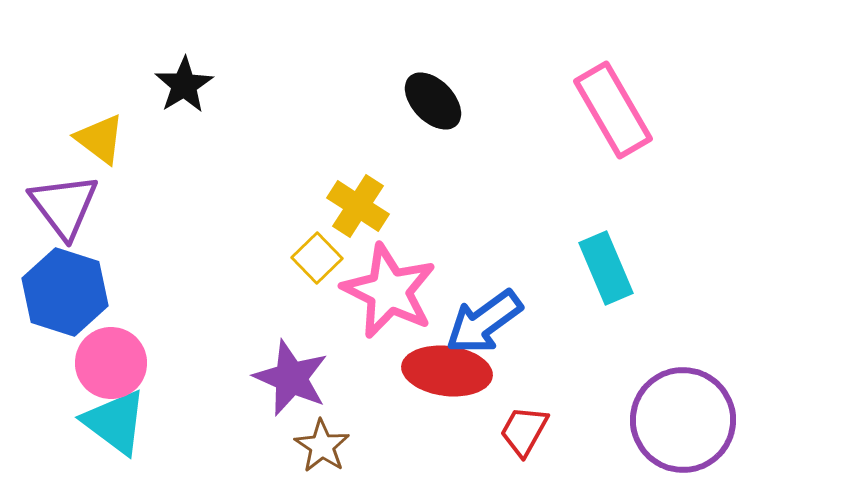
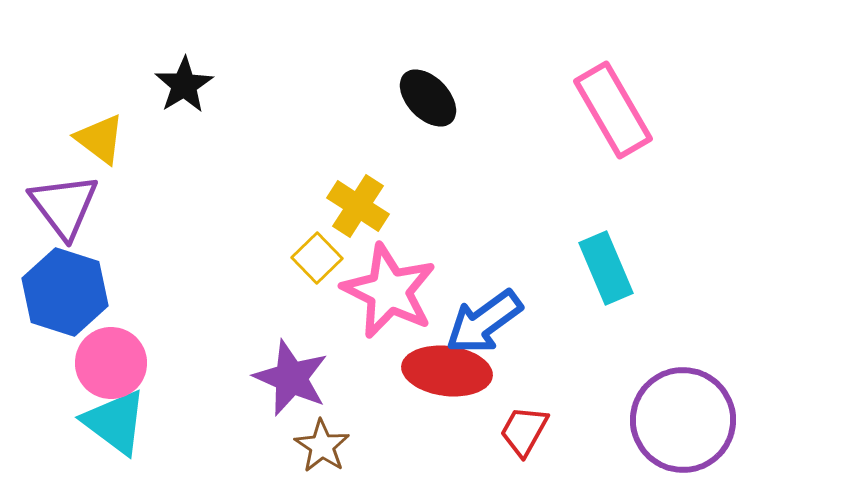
black ellipse: moved 5 px left, 3 px up
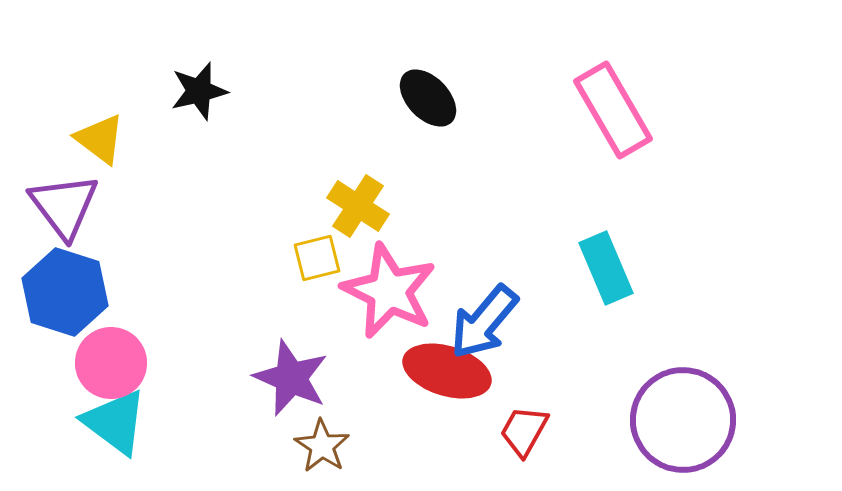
black star: moved 15 px right, 6 px down; rotated 18 degrees clockwise
yellow square: rotated 30 degrees clockwise
blue arrow: rotated 14 degrees counterclockwise
red ellipse: rotated 10 degrees clockwise
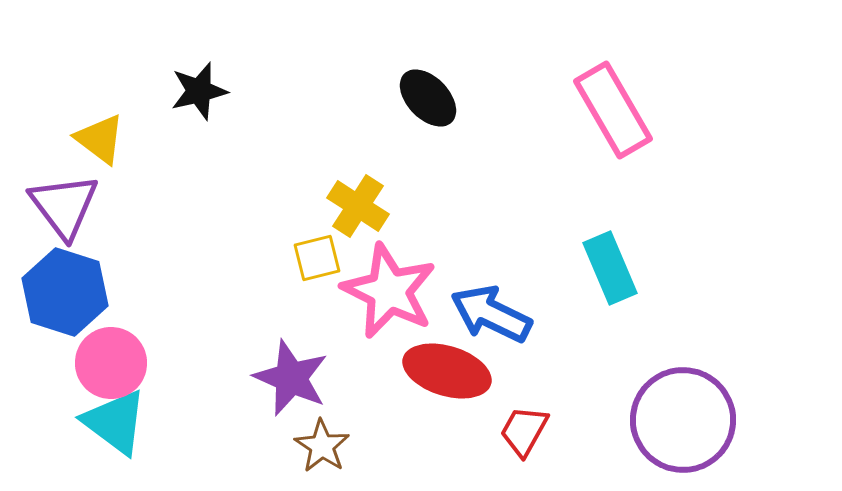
cyan rectangle: moved 4 px right
blue arrow: moved 7 px right, 8 px up; rotated 76 degrees clockwise
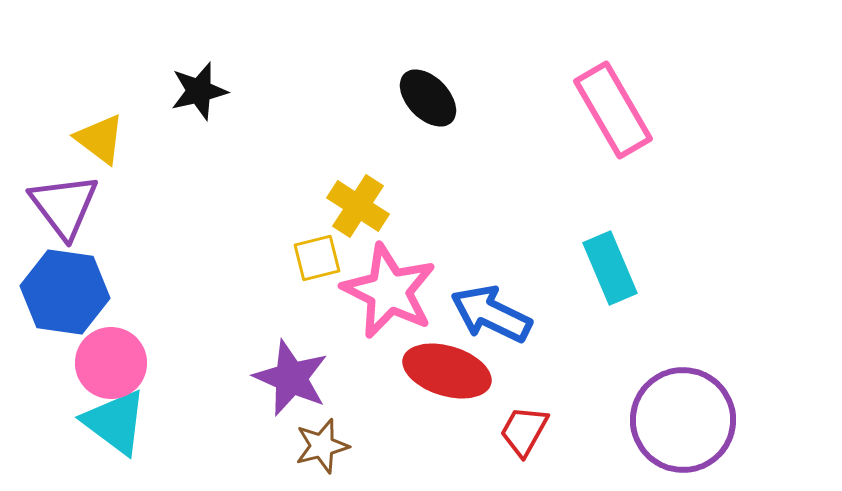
blue hexagon: rotated 10 degrees counterclockwise
brown star: rotated 24 degrees clockwise
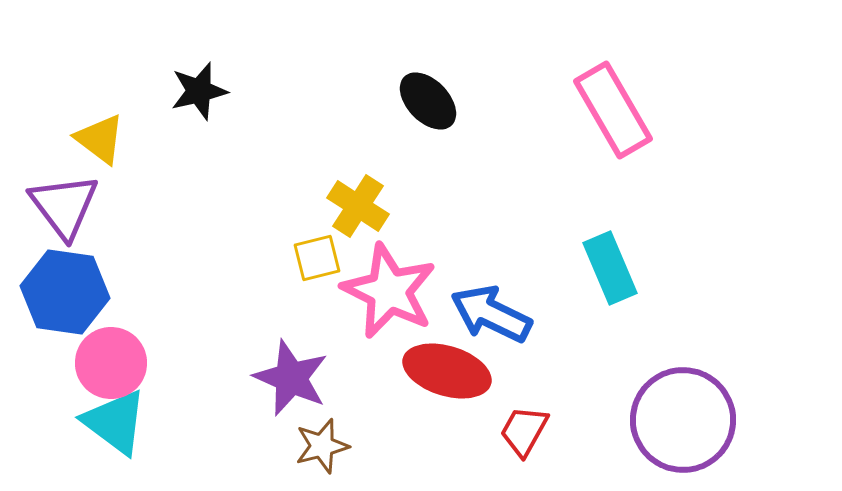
black ellipse: moved 3 px down
